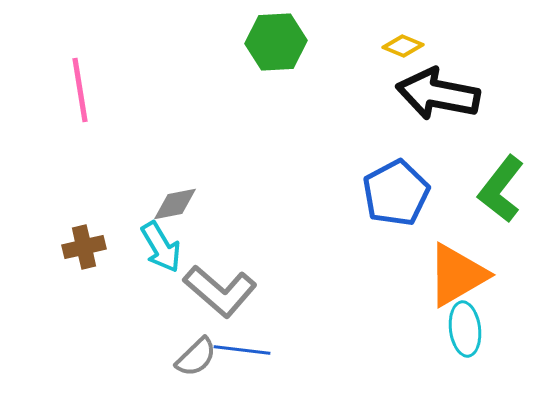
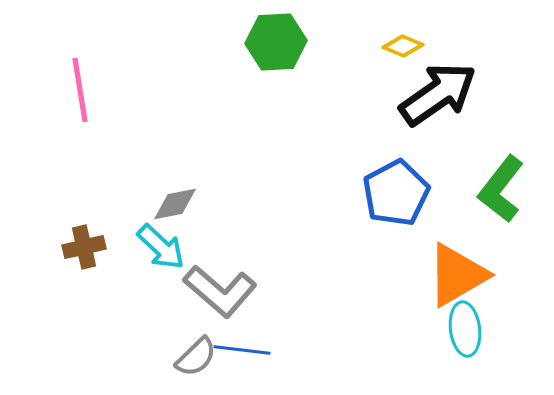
black arrow: rotated 134 degrees clockwise
cyan arrow: rotated 16 degrees counterclockwise
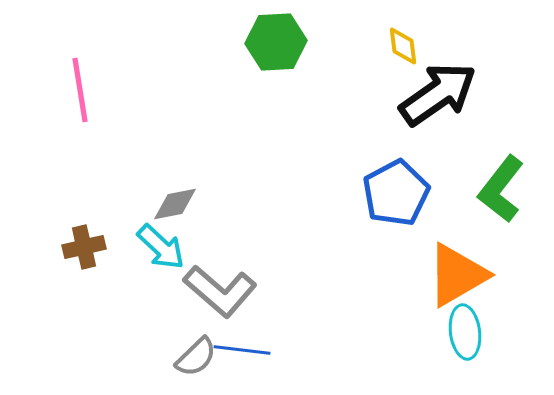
yellow diamond: rotated 60 degrees clockwise
cyan ellipse: moved 3 px down
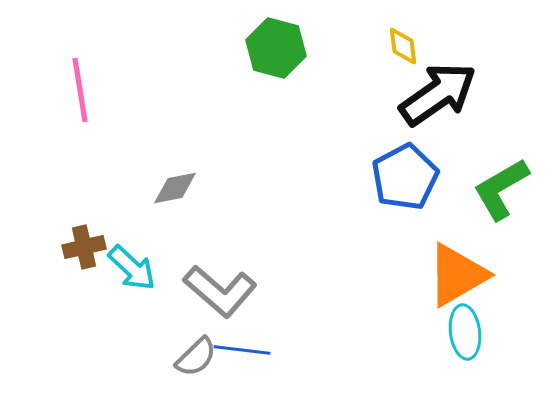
green hexagon: moved 6 px down; rotated 18 degrees clockwise
green L-shape: rotated 22 degrees clockwise
blue pentagon: moved 9 px right, 16 px up
gray diamond: moved 16 px up
cyan arrow: moved 29 px left, 21 px down
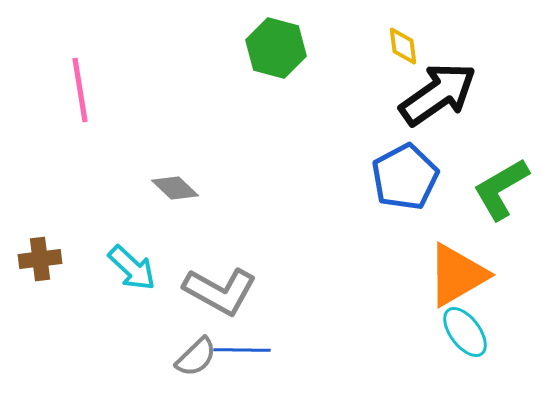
gray diamond: rotated 54 degrees clockwise
brown cross: moved 44 px left, 12 px down; rotated 6 degrees clockwise
gray L-shape: rotated 12 degrees counterclockwise
cyan ellipse: rotated 30 degrees counterclockwise
blue line: rotated 6 degrees counterclockwise
